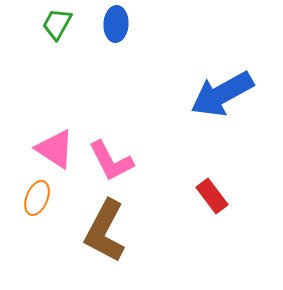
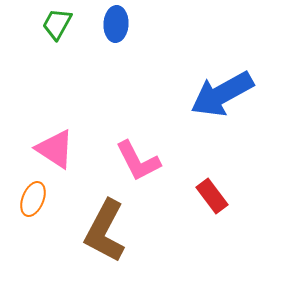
pink L-shape: moved 27 px right
orange ellipse: moved 4 px left, 1 px down
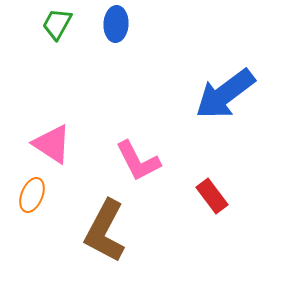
blue arrow: moved 3 px right; rotated 8 degrees counterclockwise
pink triangle: moved 3 px left, 5 px up
orange ellipse: moved 1 px left, 4 px up
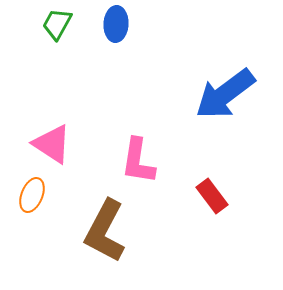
pink L-shape: rotated 36 degrees clockwise
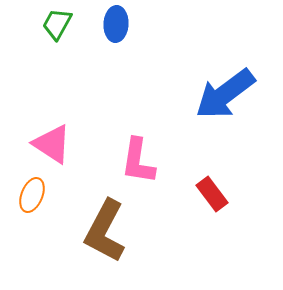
red rectangle: moved 2 px up
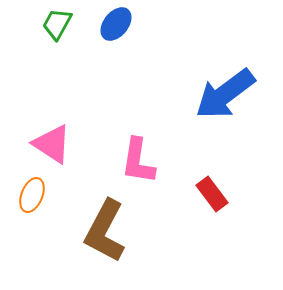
blue ellipse: rotated 36 degrees clockwise
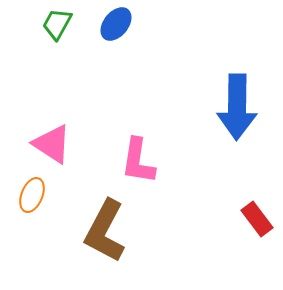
blue arrow: moved 12 px right, 13 px down; rotated 52 degrees counterclockwise
red rectangle: moved 45 px right, 25 px down
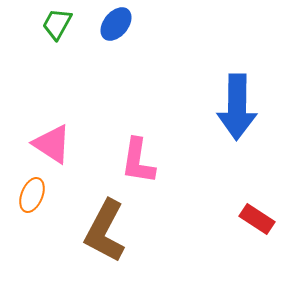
red rectangle: rotated 20 degrees counterclockwise
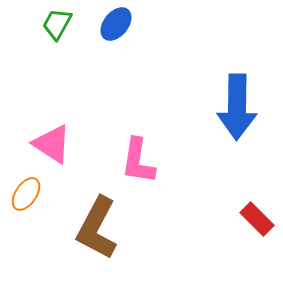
orange ellipse: moved 6 px left, 1 px up; rotated 12 degrees clockwise
red rectangle: rotated 12 degrees clockwise
brown L-shape: moved 8 px left, 3 px up
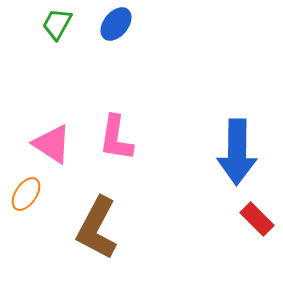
blue arrow: moved 45 px down
pink L-shape: moved 22 px left, 23 px up
